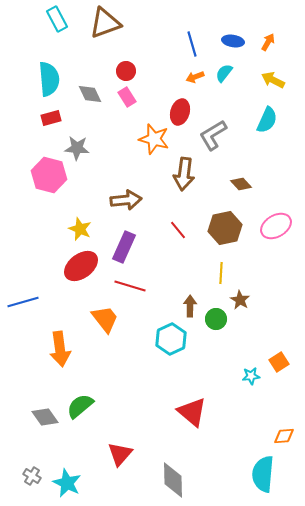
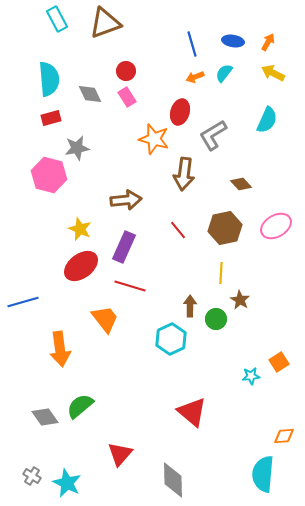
yellow arrow at (273, 80): moved 7 px up
gray star at (77, 148): rotated 15 degrees counterclockwise
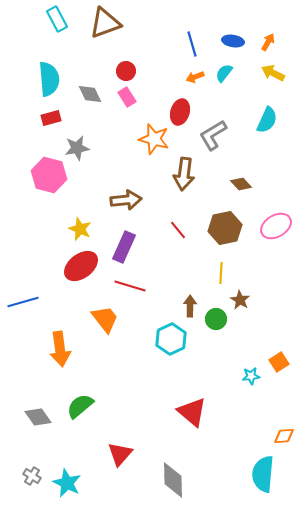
gray diamond at (45, 417): moved 7 px left
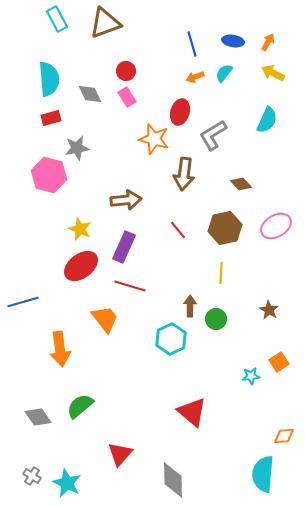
brown star at (240, 300): moved 29 px right, 10 px down
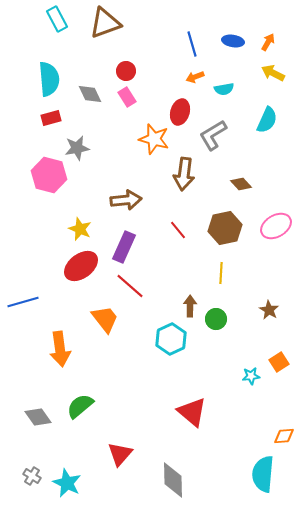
cyan semicircle at (224, 73): moved 16 px down; rotated 138 degrees counterclockwise
red line at (130, 286): rotated 24 degrees clockwise
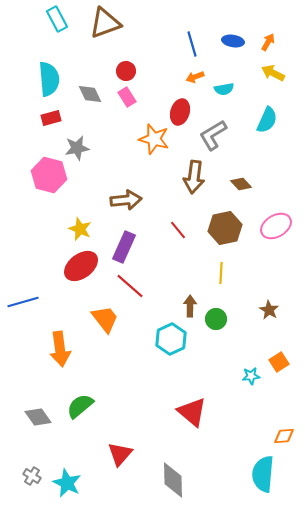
brown arrow at (184, 174): moved 10 px right, 3 px down
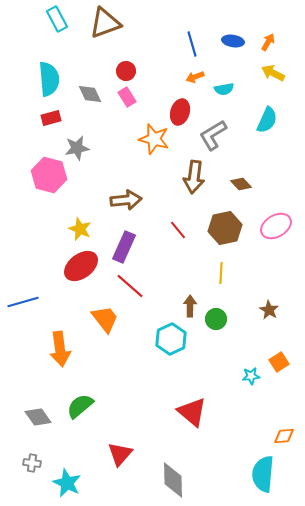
gray cross at (32, 476): moved 13 px up; rotated 24 degrees counterclockwise
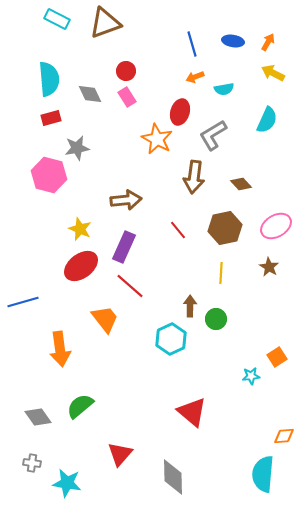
cyan rectangle at (57, 19): rotated 35 degrees counterclockwise
orange star at (154, 139): moved 3 px right; rotated 12 degrees clockwise
brown star at (269, 310): moved 43 px up
orange square at (279, 362): moved 2 px left, 5 px up
gray diamond at (173, 480): moved 3 px up
cyan star at (67, 483): rotated 16 degrees counterclockwise
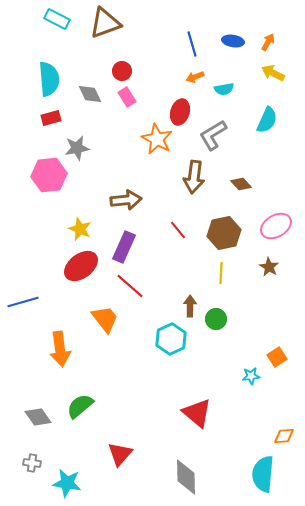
red circle at (126, 71): moved 4 px left
pink hexagon at (49, 175): rotated 20 degrees counterclockwise
brown hexagon at (225, 228): moved 1 px left, 5 px down
red triangle at (192, 412): moved 5 px right, 1 px down
gray diamond at (173, 477): moved 13 px right
